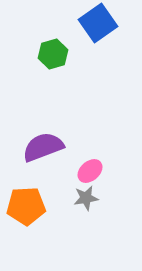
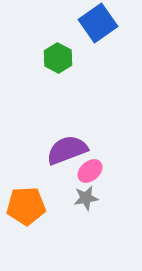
green hexagon: moved 5 px right, 4 px down; rotated 16 degrees counterclockwise
purple semicircle: moved 24 px right, 3 px down
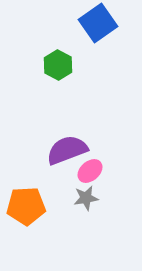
green hexagon: moved 7 px down
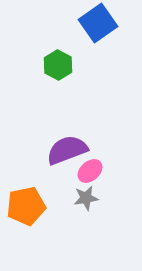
orange pentagon: rotated 9 degrees counterclockwise
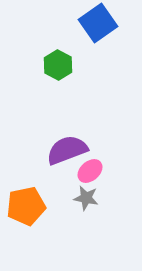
gray star: rotated 20 degrees clockwise
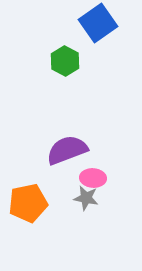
green hexagon: moved 7 px right, 4 px up
pink ellipse: moved 3 px right, 7 px down; rotated 45 degrees clockwise
orange pentagon: moved 2 px right, 3 px up
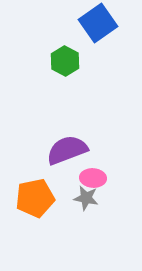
orange pentagon: moved 7 px right, 5 px up
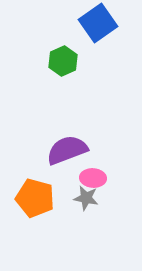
green hexagon: moved 2 px left; rotated 8 degrees clockwise
orange pentagon: rotated 27 degrees clockwise
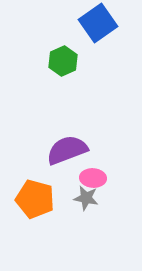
orange pentagon: moved 1 px down
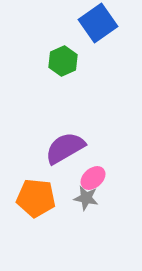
purple semicircle: moved 2 px left, 2 px up; rotated 9 degrees counterclockwise
pink ellipse: rotated 45 degrees counterclockwise
orange pentagon: moved 1 px right, 1 px up; rotated 9 degrees counterclockwise
